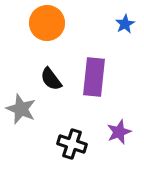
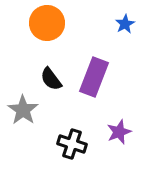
purple rectangle: rotated 15 degrees clockwise
gray star: moved 2 px right, 1 px down; rotated 12 degrees clockwise
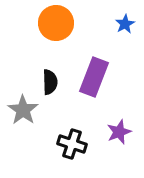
orange circle: moved 9 px right
black semicircle: moved 1 px left, 3 px down; rotated 145 degrees counterclockwise
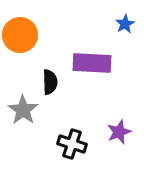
orange circle: moved 36 px left, 12 px down
purple rectangle: moved 2 px left, 14 px up; rotated 72 degrees clockwise
